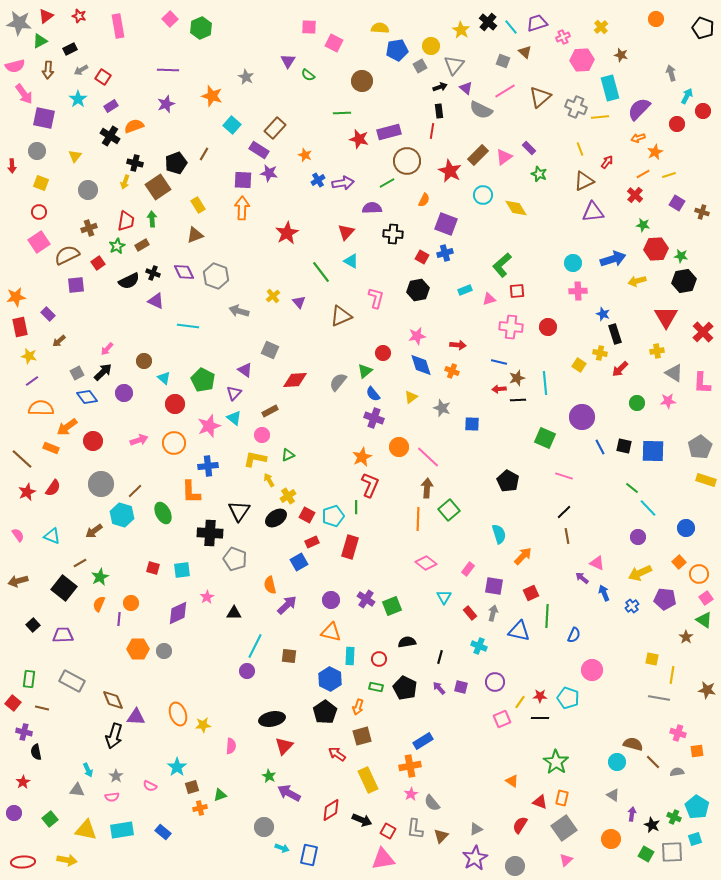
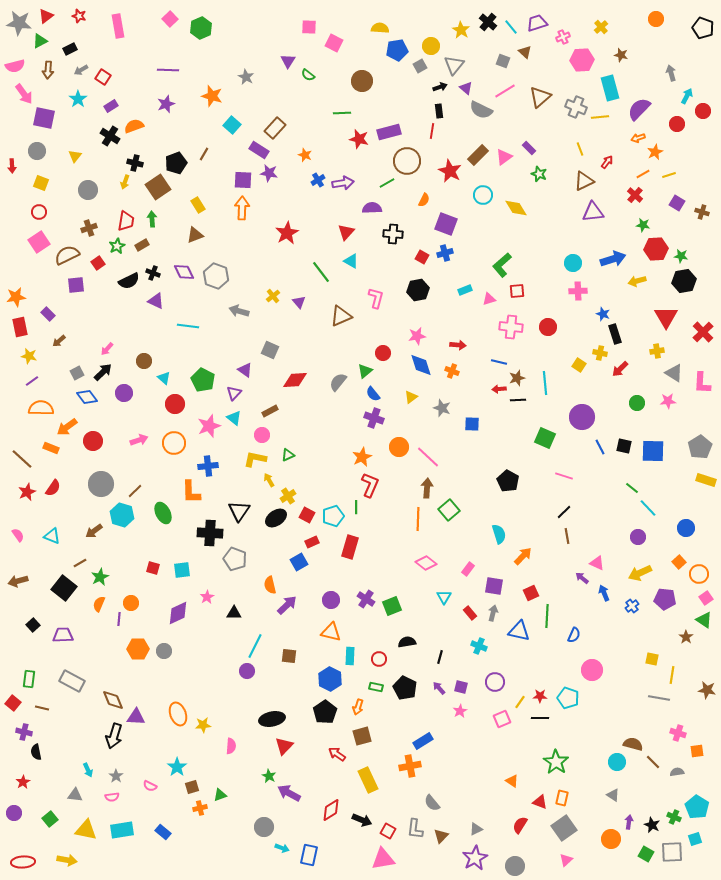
gray triangle at (77, 790): moved 2 px left, 5 px down
pink star at (411, 794): moved 49 px right, 83 px up
purple arrow at (632, 814): moved 3 px left, 8 px down
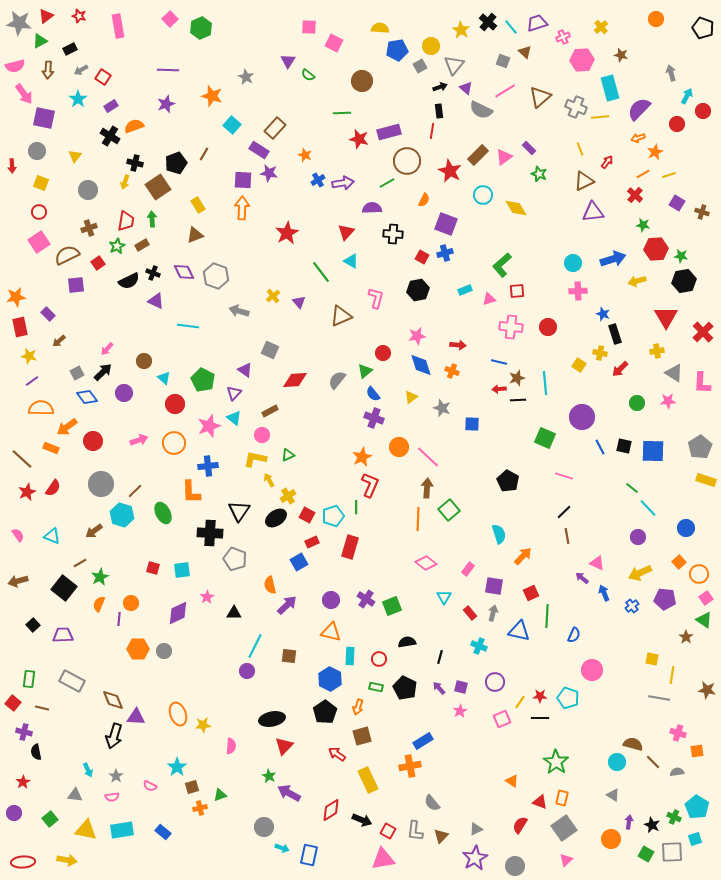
gray semicircle at (338, 382): moved 1 px left, 2 px up
gray L-shape at (415, 829): moved 2 px down
